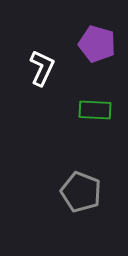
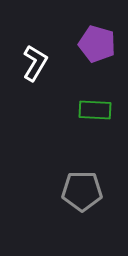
white L-shape: moved 7 px left, 5 px up; rotated 6 degrees clockwise
gray pentagon: moved 1 px right, 1 px up; rotated 21 degrees counterclockwise
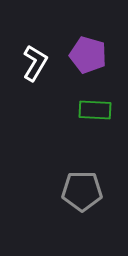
purple pentagon: moved 9 px left, 11 px down
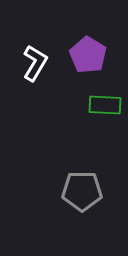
purple pentagon: rotated 15 degrees clockwise
green rectangle: moved 10 px right, 5 px up
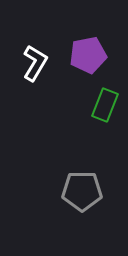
purple pentagon: rotated 30 degrees clockwise
green rectangle: rotated 72 degrees counterclockwise
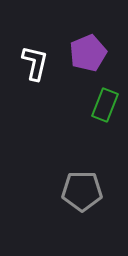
purple pentagon: moved 2 px up; rotated 12 degrees counterclockwise
white L-shape: rotated 18 degrees counterclockwise
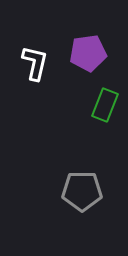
purple pentagon: rotated 15 degrees clockwise
